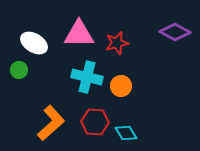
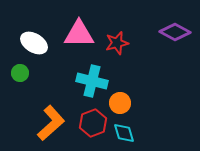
green circle: moved 1 px right, 3 px down
cyan cross: moved 5 px right, 4 px down
orange circle: moved 1 px left, 17 px down
red hexagon: moved 2 px left, 1 px down; rotated 24 degrees counterclockwise
cyan diamond: moved 2 px left; rotated 15 degrees clockwise
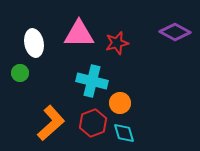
white ellipse: rotated 48 degrees clockwise
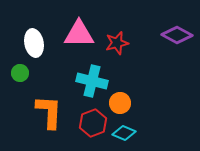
purple diamond: moved 2 px right, 3 px down
orange L-shape: moved 2 px left, 11 px up; rotated 45 degrees counterclockwise
cyan diamond: rotated 50 degrees counterclockwise
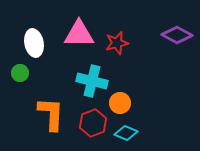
orange L-shape: moved 2 px right, 2 px down
cyan diamond: moved 2 px right
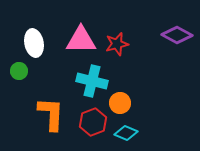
pink triangle: moved 2 px right, 6 px down
red star: moved 1 px down
green circle: moved 1 px left, 2 px up
red hexagon: moved 1 px up
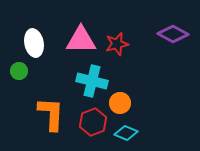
purple diamond: moved 4 px left, 1 px up
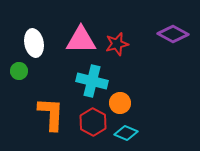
red hexagon: rotated 12 degrees counterclockwise
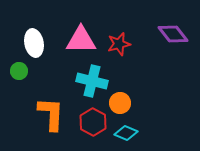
purple diamond: rotated 24 degrees clockwise
red star: moved 2 px right
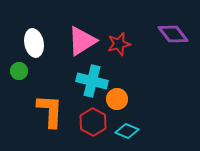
pink triangle: moved 1 px right, 1 px down; rotated 32 degrees counterclockwise
orange circle: moved 3 px left, 4 px up
orange L-shape: moved 1 px left, 3 px up
cyan diamond: moved 1 px right, 2 px up
